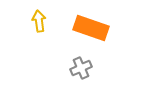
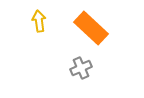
orange rectangle: rotated 24 degrees clockwise
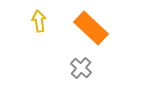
gray cross: rotated 25 degrees counterclockwise
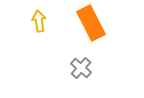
orange rectangle: moved 5 px up; rotated 20 degrees clockwise
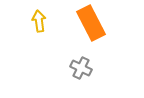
gray cross: rotated 15 degrees counterclockwise
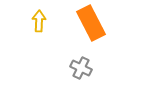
yellow arrow: rotated 10 degrees clockwise
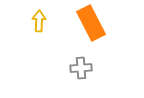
gray cross: rotated 30 degrees counterclockwise
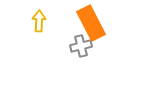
gray cross: moved 22 px up; rotated 10 degrees counterclockwise
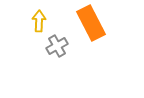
gray cross: moved 24 px left; rotated 15 degrees counterclockwise
